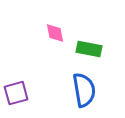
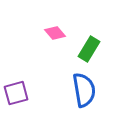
pink diamond: rotated 30 degrees counterclockwise
green rectangle: rotated 70 degrees counterclockwise
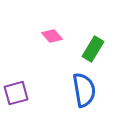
pink diamond: moved 3 px left, 3 px down
green rectangle: moved 4 px right
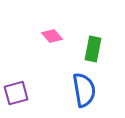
green rectangle: rotated 20 degrees counterclockwise
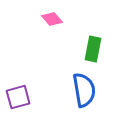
pink diamond: moved 17 px up
purple square: moved 2 px right, 4 px down
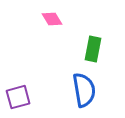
pink diamond: rotated 10 degrees clockwise
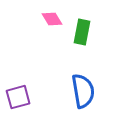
green rectangle: moved 11 px left, 17 px up
blue semicircle: moved 1 px left, 1 px down
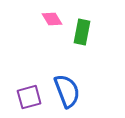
blue semicircle: moved 16 px left; rotated 12 degrees counterclockwise
purple square: moved 11 px right
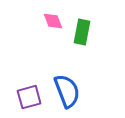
pink diamond: moved 1 px right, 2 px down; rotated 10 degrees clockwise
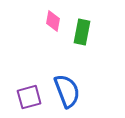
pink diamond: rotated 30 degrees clockwise
